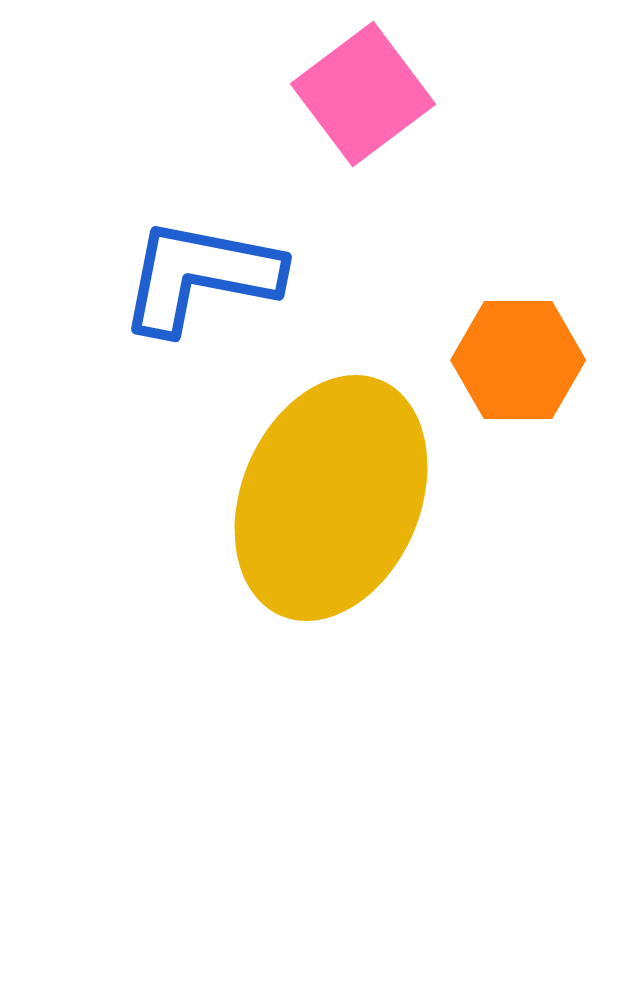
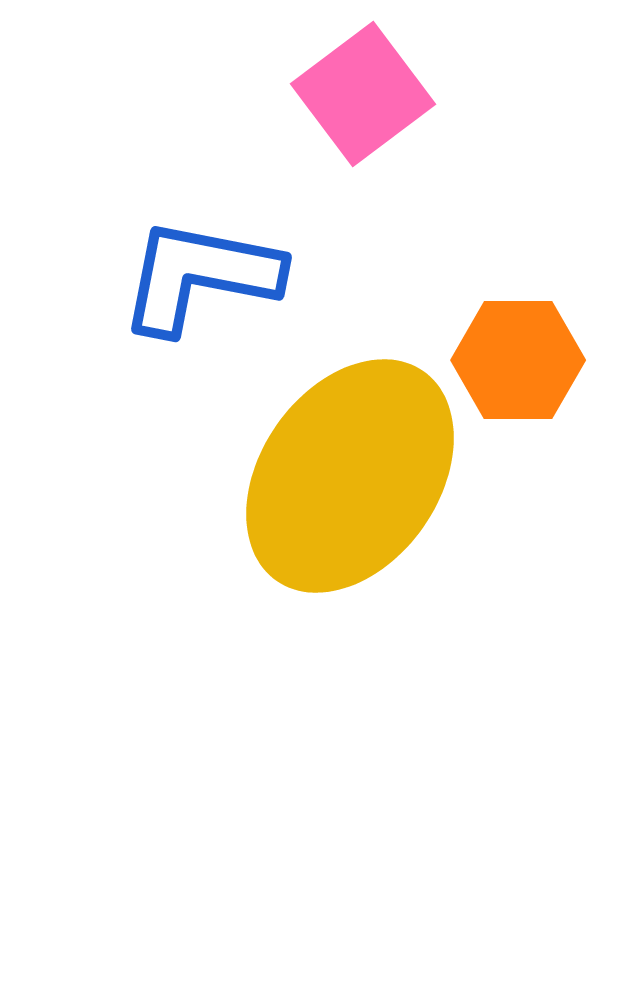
yellow ellipse: moved 19 px right, 22 px up; rotated 12 degrees clockwise
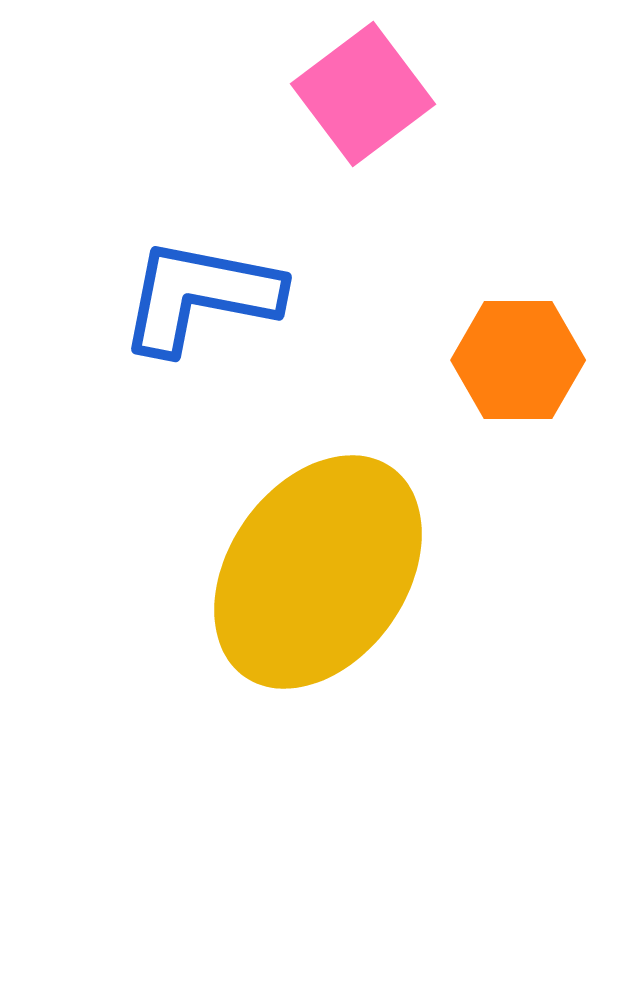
blue L-shape: moved 20 px down
yellow ellipse: moved 32 px left, 96 px down
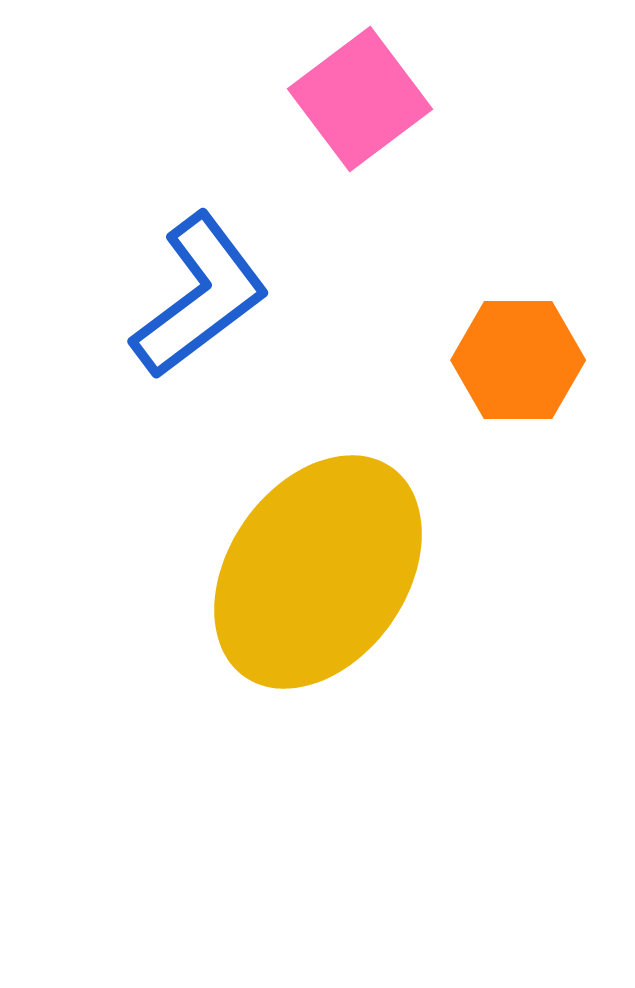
pink square: moved 3 px left, 5 px down
blue L-shape: rotated 132 degrees clockwise
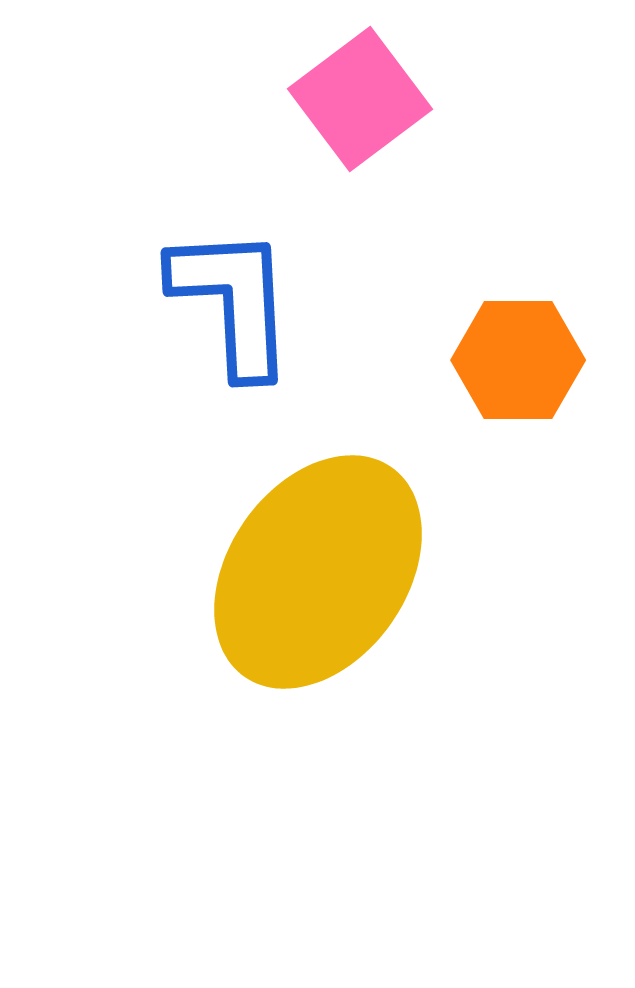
blue L-shape: moved 33 px right, 5 px down; rotated 56 degrees counterclockwise
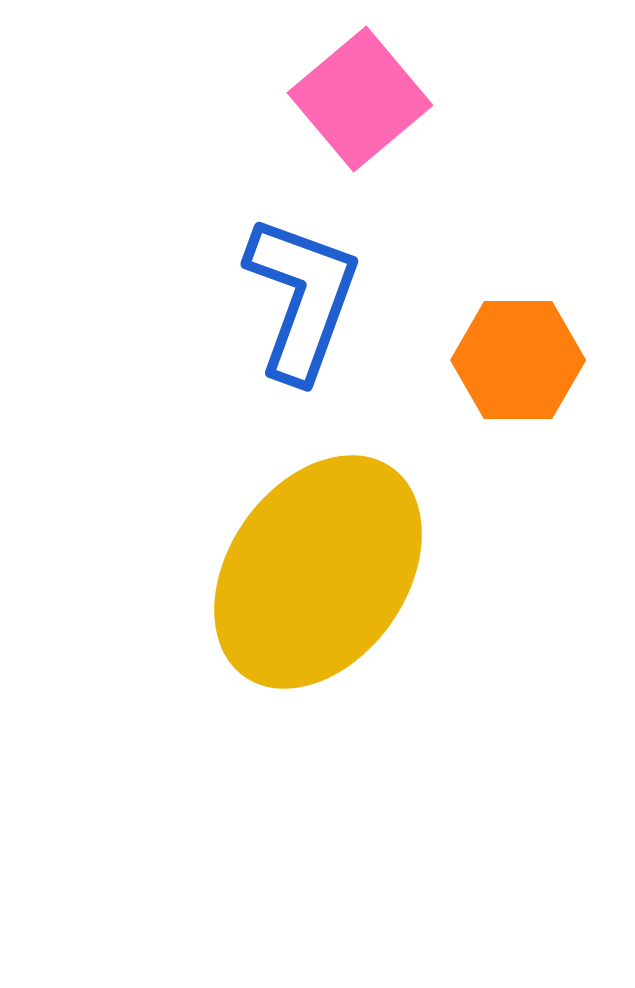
pink square: rotated 3 degrees counterclockwise
blue L-shape: moved 69 px right, 3 px up; rotated 23 degrees clockwise
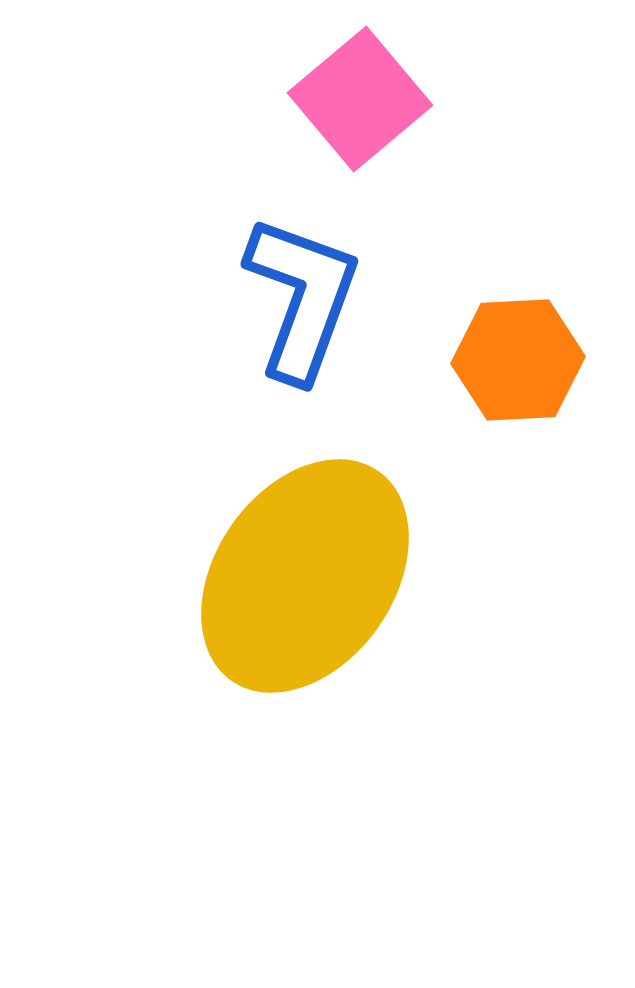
orange hexagon: rotated 3 degrees counterclockwise
yellow ellipse: moved 13 px left, 4 px down
